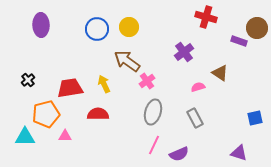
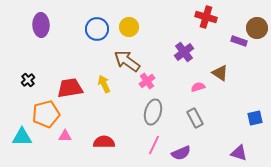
red semicircle: moved 6 px right, 28 px down
cyan triangle: moved 3 px left
purple semicircle: moved 2 px right, 1 px up
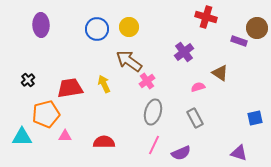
brown arrow: moved 2 px right
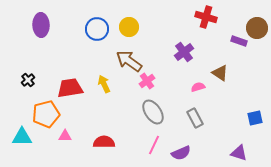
gray ellipse: rotated 50 degrees counterclockwise
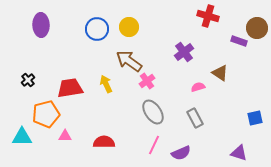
red cross: moved 2 px right, 1 px up
yellow arrow: moved 2 px right
